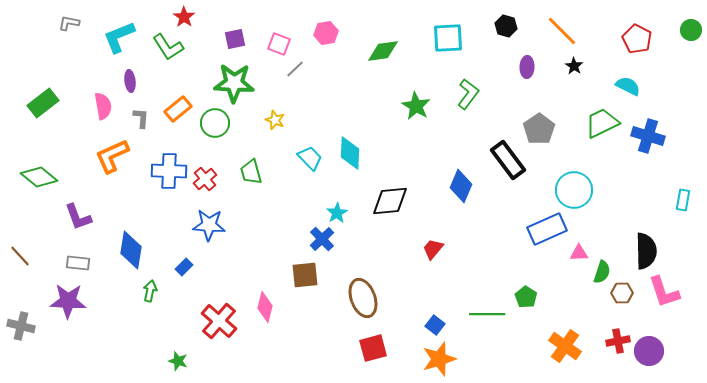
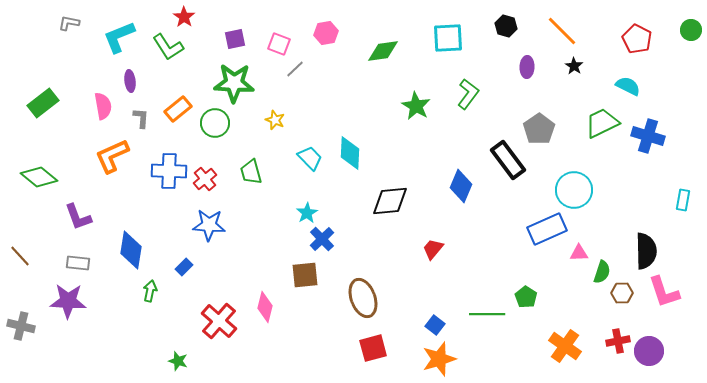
cyan star at (337, 213): moved 30 px left
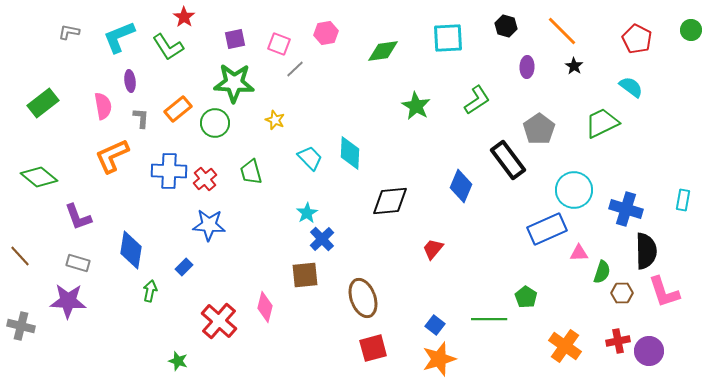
gray L-shape at (69, 23): moved 9 px down
cyan semicircle at (628, 86): moved 3 px right, 1 px down; rotated 10 degrees clockwise
green L-shape at (468, 94): moved 9 px right, 6 px down; rotated 20 degrees clockwise
blue cross at (648, 136): moved 22 px left, 73 px down
gray rectangle at (78, 263): rotated 10 degrees clockwise
green line at (487, 314): moved 2 px right, 5 px down
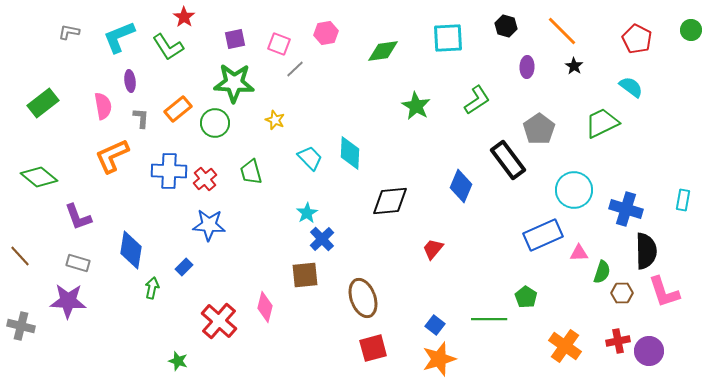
blue rectangle at (547, 229): moved 4 px left, 6 px down
green arrow at (150, 291): moved 2 px right, 3 px up
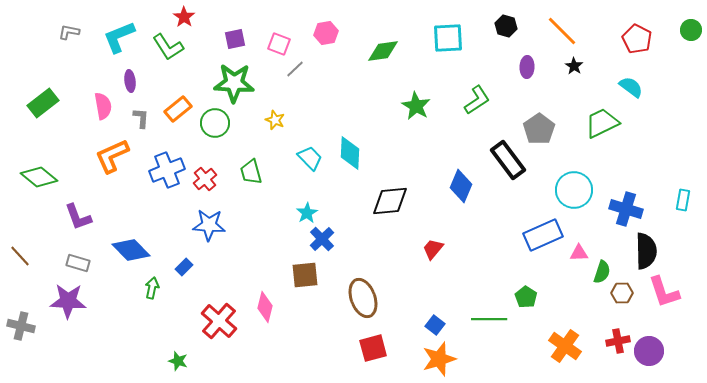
blue cross at (169, 171): moved 2 px left, 1 px up; rotated 24 degrees counterclockwise
blue diamond at (131, 250): rotated 54 degrees counterclockwise
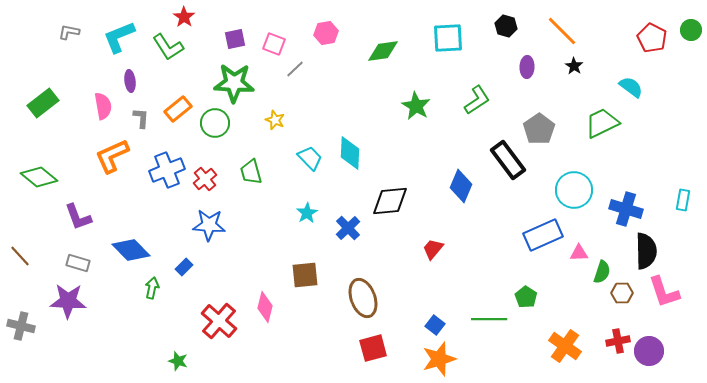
red pentagon at (637, 39): moved 15 px right, 1 px up
pink square at (279, 44): moved 5 px left
blue cross at (322, 239): moved 26 px right, 11 px up
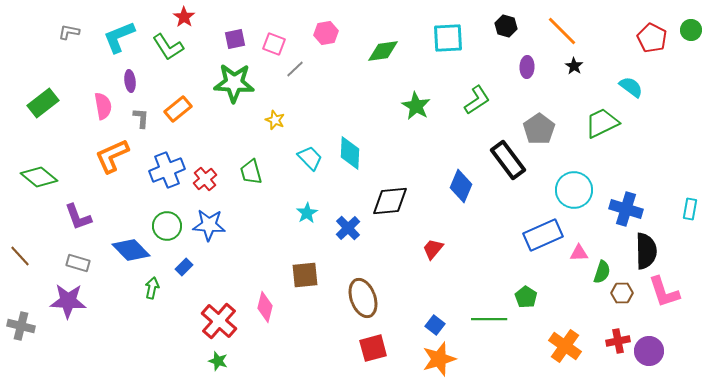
green circle at (215, 123): moved 48 px left, 103 px down
cyan rectangle at (683, 200): moved 7 px right, 9 px down
green star at (178, 361): moved 40 px right
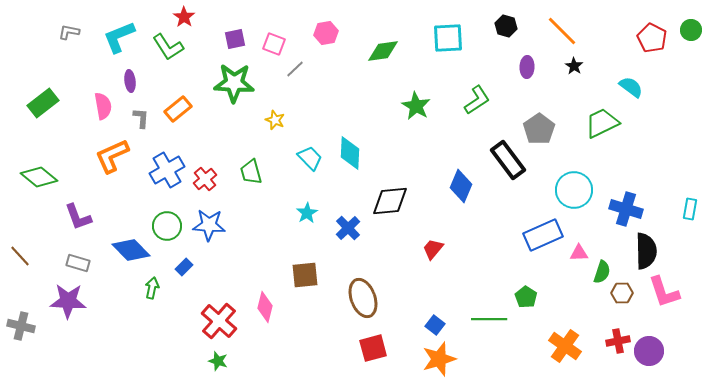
blue cross at (167, 170): rotated 8 degrees counterclockwise
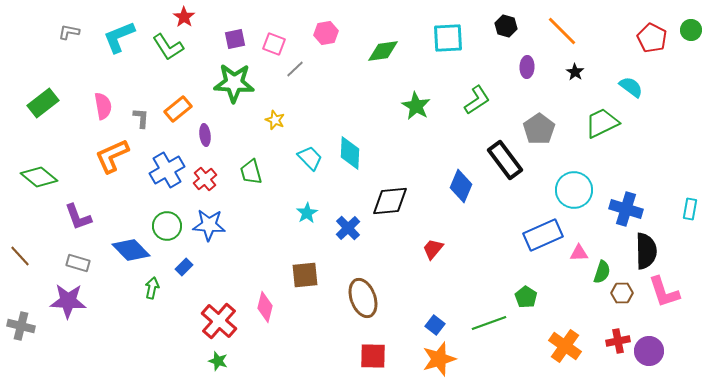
black star at (574, 66): moved 1 px right, 6 px down
purple ellipse at (130, 81): moved 75 px right, 54 px down
black rectangle at (508, 160): moved 3 px left
green line at (489, 319): moved 4 px down; rotated 20 degrees counterclockwise
red square at (373, 348): moved 8 px down; rotated 16 degrees clockwise
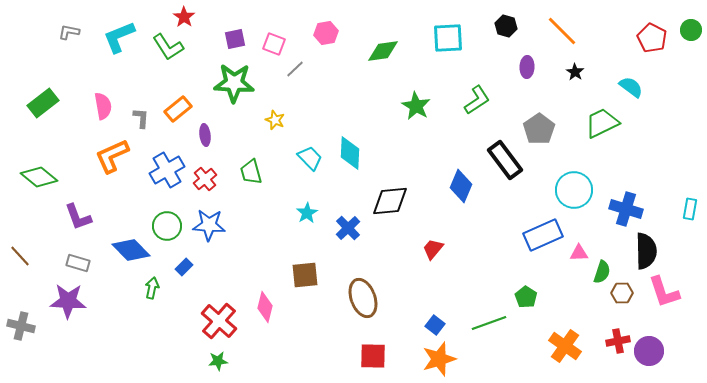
green star at (218, 361): rotated 24 degrees counterclockwise
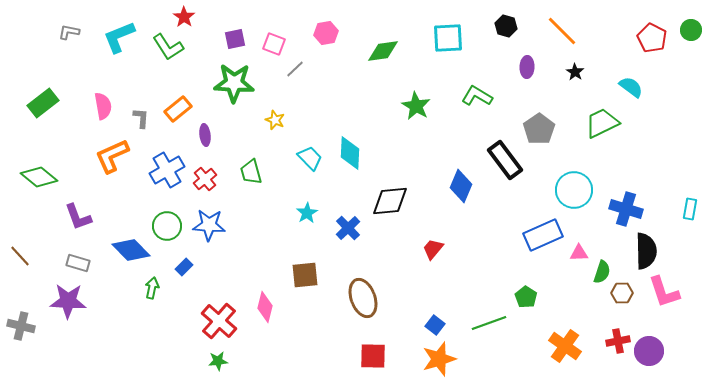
green L-shape at (477, 100): moved 4 px up; rotated 116 degrees counterclockwise
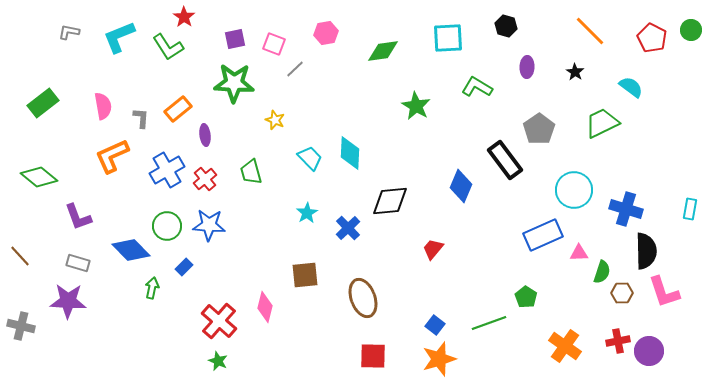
orange line at (562, 31): moved 28 px right
green L-shape at (477, 96): moved 9 px up
green star at (218, 361): rotated 30 degrees clockwise
